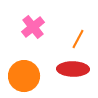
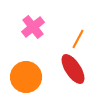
red ellipse: rotated 56 degrees clockwise
orange circle: moved 2 px right, 1 px down
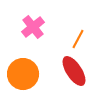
red ellipse: moved 1 px right, 2 px down
orange circle: moved 3 px left, 3 px up
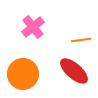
orange line: moved 3 px right, 1 px down; rotated 54 degrees clockwise
red ellipse: rotated 16 degrees counterclockwise
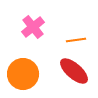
orange line: moved 5 px left
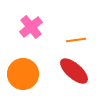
pink cross: moved 2 px left
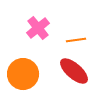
pink cross: moved 7 px right, 1 px down
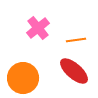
orange circle: moved 4 px down
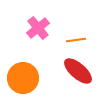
red ellipse: moved 4 px right
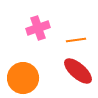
pink cross: rotated 20 degrees clockwise
